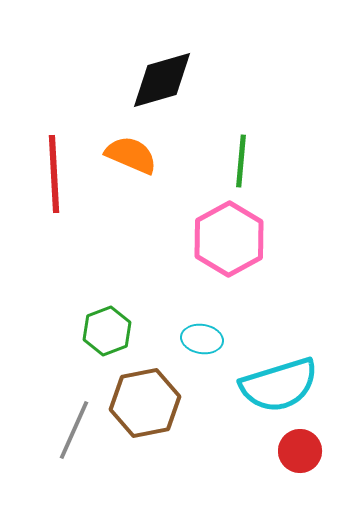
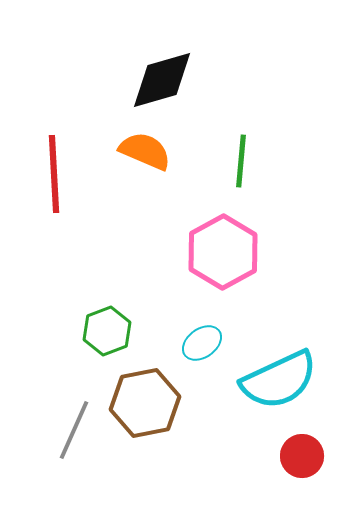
orange semicircle: moved 14 px right, 4 px up
pink hexagon: moved 6 px left, 13 px down
cyan ellipse: moved 4 px down; rotated 45 degrees counterclockwise
cyan semicircle: moved 5 px up; rotated 8 degrees counterclockwise
red circle: moved 2 px right, 5 px down
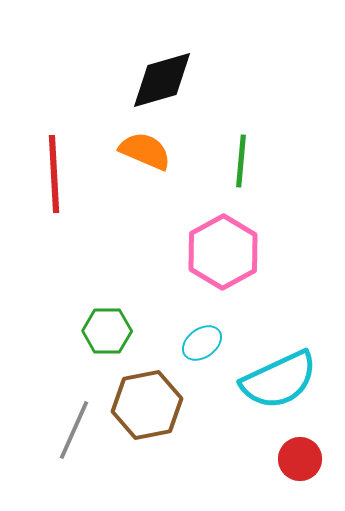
green hexagon: rotated 21 degrees clockwise
brown hexagon: moved 2 px right, 2 px down
red circle: moved 2 px left, 3 px down
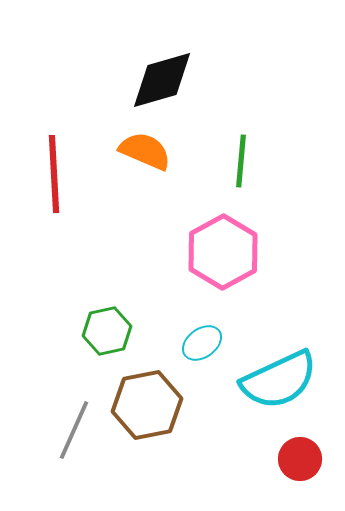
green hexagon: rotated 12 degrees counterclockwise
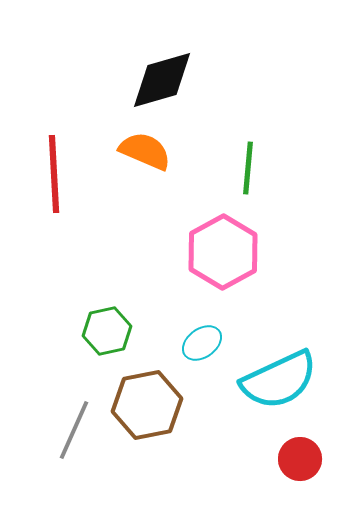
green line: moved 7 px right, 7 px down
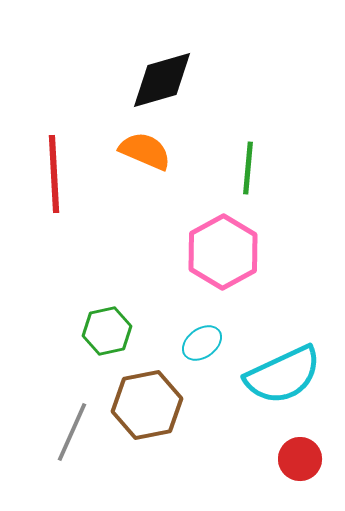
cyan semicircle: moved 4 px right, 5 px up
gray line: moved 2 px left, 2 px down
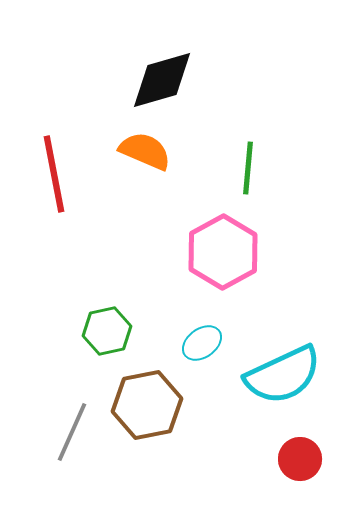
red line: rotated 8 degrees counterclockwise
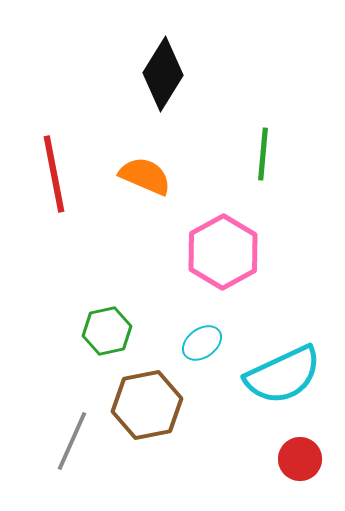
black diamond: moved 1 px right, 6 px up; rotated 42 degrees counterclockwise
orange semicircle: moved 25 px down
green line: moved 15 px right, 14 px up
gray line: moved 9 px down
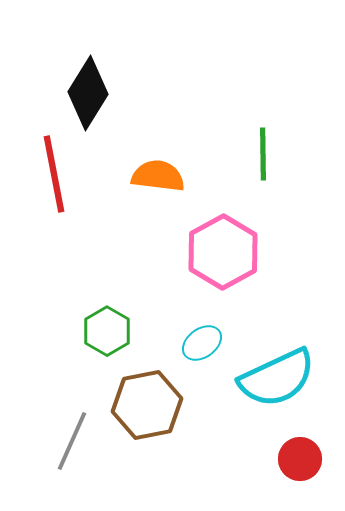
black diamond: moved 75 px left, 19 px down
green line: rotated 6 degrees counterclockwise
orange semicircle: moved 13 px right; rotated 16 degrees counterclockwise
green hexagon: rotated 18 degrees counterclockwise
cyan semicircle: moved 6 px left, 3 px down
